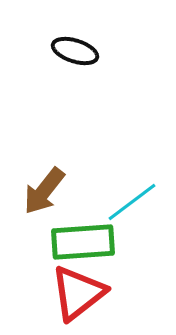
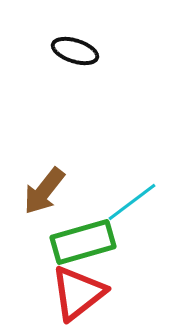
green rectangle: rotated 12 degrees counterclockwise
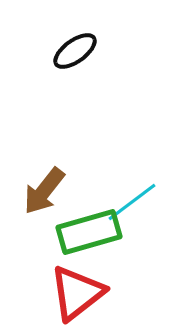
black ellipse: rotated 54 degrees counterclockwise
green rectangle: moved 6 px right, 10 px up
red triangle: moved 1 px left
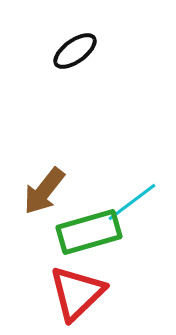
red triangle: rotated 6 degrees counterclockwise
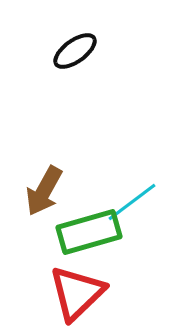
brown arrow: rotated 9 degrees counterclockwise
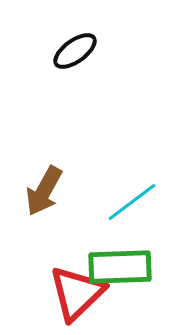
green rectangle: moved 31 px right, 35 px down; rotated 14 degrees clockwise
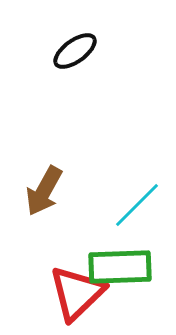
cyan line: moved 5 px right, 3 px down; rotated 8 degrees counterclockwise
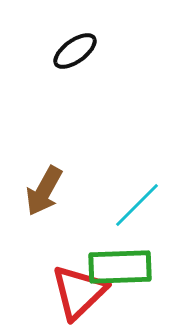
red triangle: moved 2 px right, 1 px up
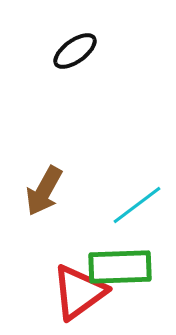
cyan line: rotated 8 degrees clockwise
red triangle: rotated 8 degrees clockwise
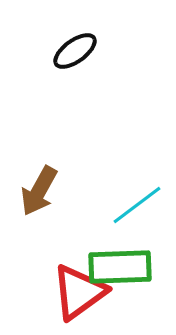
brown arrow: moved 5 px left
